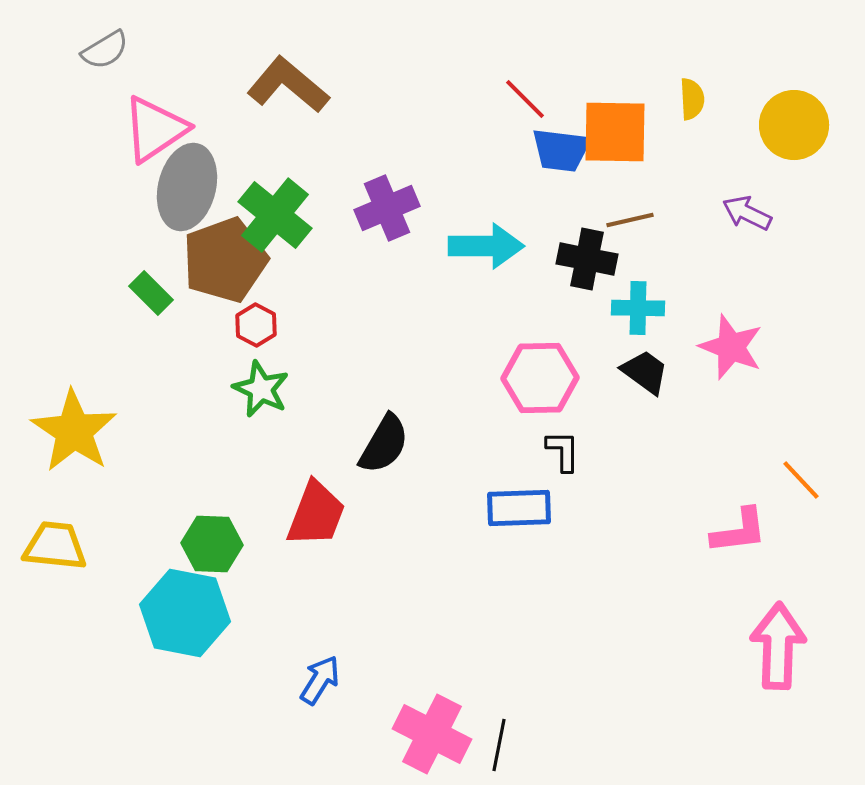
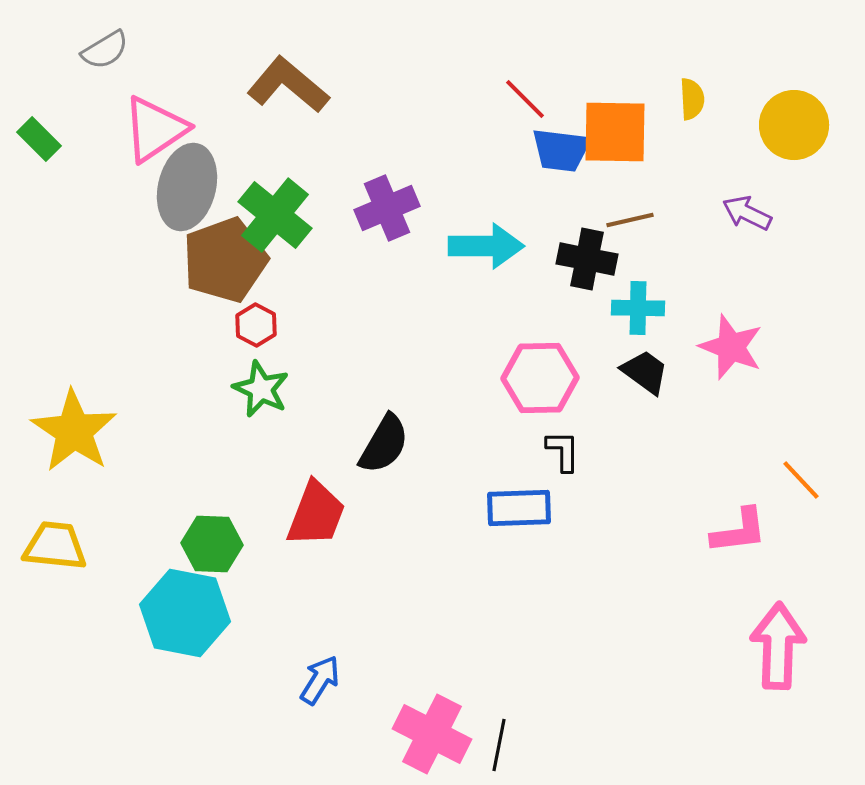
green rectangle: moved 112 px left, 154 px up
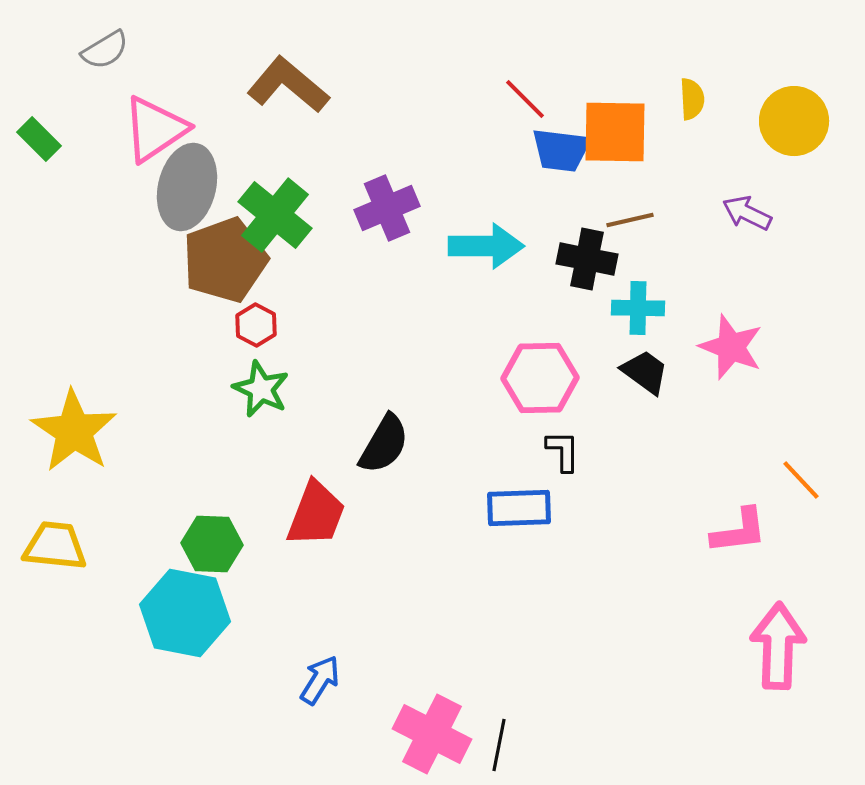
yellow circle: moved 4 px up
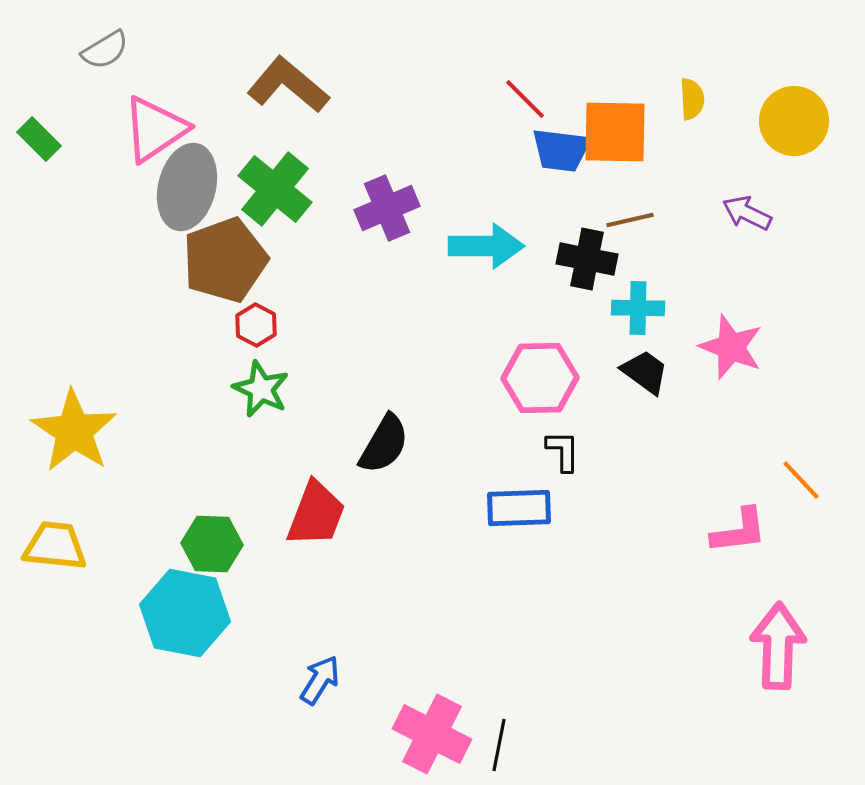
green cross: moved 26 px up
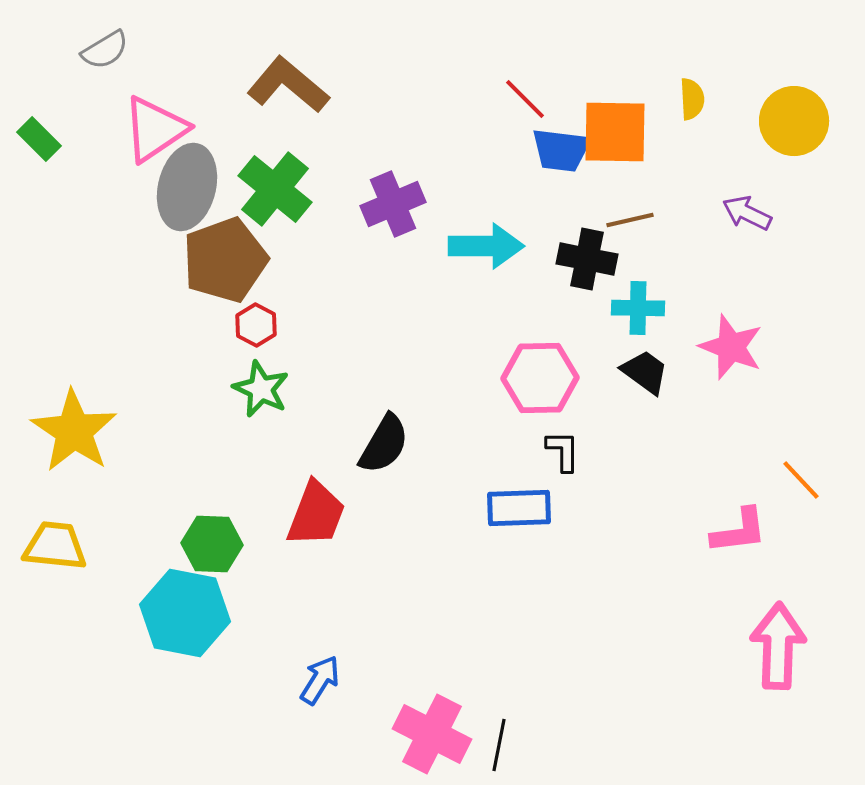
purple cross: moved 6 px right, 4 px up
